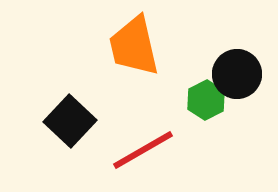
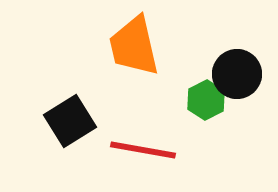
black square: rotated 15 degrees clockwise
red line: rotated 40 degrees clockwise
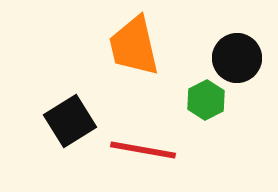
black circle: moved 16 px up
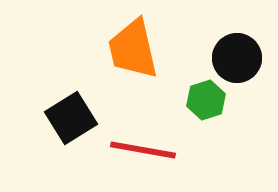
orange trapezoid: moved 1 px left, 3 px down
green hexagon: rotated 9 degrees clockwise
black square: moved 1 px right, 3 px up
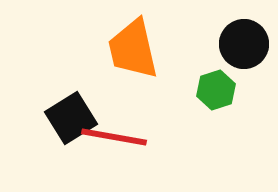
black circle: moved 7 px right, 14 px up
green hexagon: moved 10 px right, 10 px up
red line: moved 29 px left, 13 px up
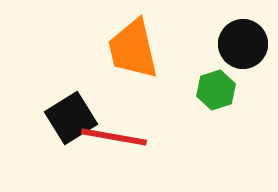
black circle: moved 1 px left
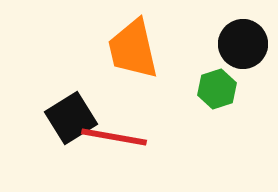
green hexagon: moved 1 px right, 1 px up
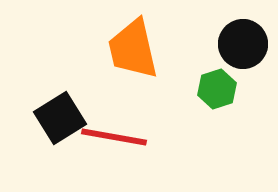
black square: moved 11 px left
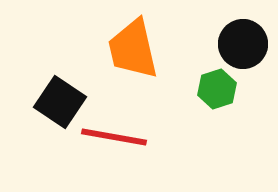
black square: moved 16 px up; rotated 24 degrees counterclockwise
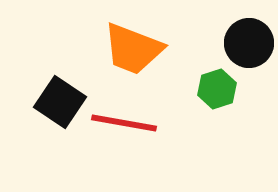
black circle: moved 6 px right, 1 px up
orange trapezoid: rotated 56 degrees counterclockwise
red line: moved 10 px right, 14 px up
